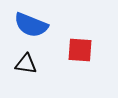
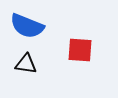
blue semicircle: moved 4 px left, 1 px down
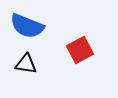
red square: rotated 32 degrees counterclockwise
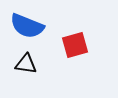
red square: moved 5 px left, 5 px up; rotated 12 degrees clockwise
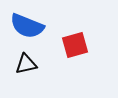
black triangle: rotated 20 degrees counterclockwise
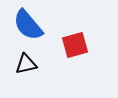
blue semicircle: moved 1 px right, 1 px up; rotated 28 degrees clockwise
